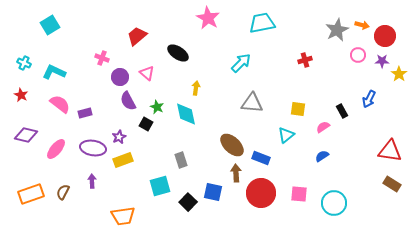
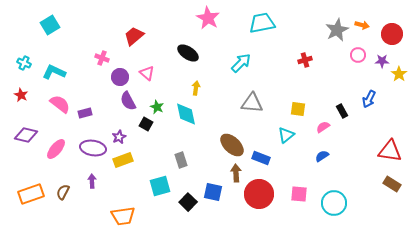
red trapezoid at (137, 36): moved 3 px left
red circle at (385, 36): moved 7 px right, 2 px up
black ellipse at (178, 53): moved 10 px right
red circle at (261, 193): moved 2 px left, 1 px down
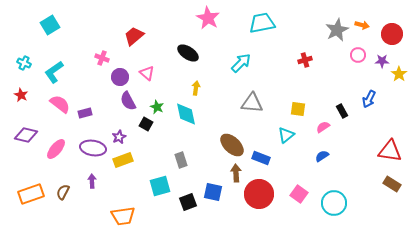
cyan L-shape at (54, 72): rotated 60 degrees counterclockwise
pink square at (299, 194): rotated 30 degrees clockwise
black square at (188, 202): rotated 24 degrees clockwise
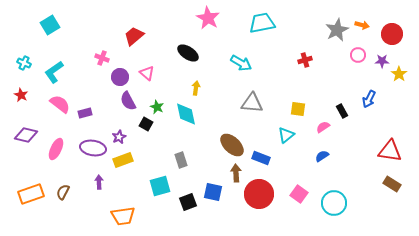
cyan arrow at (241, 63): rotated 75 degrees clockwise
pink ellipse at (56, 149): rotated 15 degrees counterclockwise
purple arrow at (92, 181): moved 7 px right, 1 px down
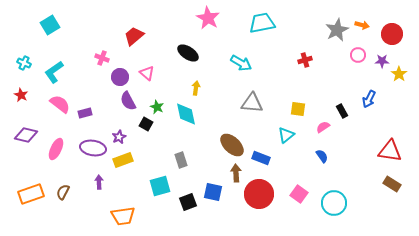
blue semicircle at (322, 156): rotated 88 degrees clockwise
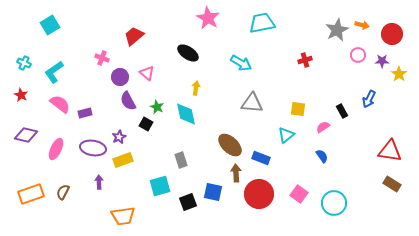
brown ellipse at (232, 145): moved 2 px left
